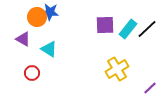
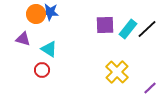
orange circle: moved 1 px left, 3 px up
purple triangle: rotated 14 degrees counterclockwise
yellow cross: moved 3 px down; rotated 15 degrees counterclockwise
red circle: moved 10 px right, 3 px up
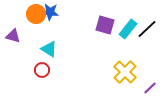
purple square: rotated 18 degrees clockwise
purple triangle: moved 10 px left, 3 px up
yellow cross: moved 8 px right
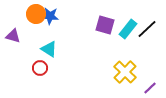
blue star: moved 4 px down
red circle: moved 2 px left, 2 px up
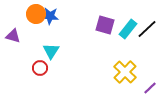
cyan triangle: moved 2 px right, 2 px down; rotated 30 degrees clockwise
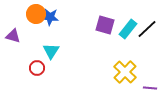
blue star: moved 1 px down
red circle: moved 3 px left
purple line: rotated 48 degrees clockwise
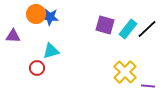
purple triangle: rotated 14 degrees counterclockwise
cyan triangle: rotated 42 degrees clockwise
purple line: moved 2 px left, 2 px up
